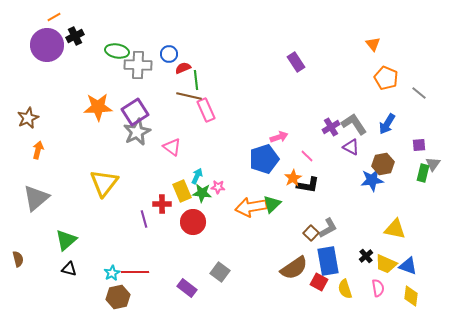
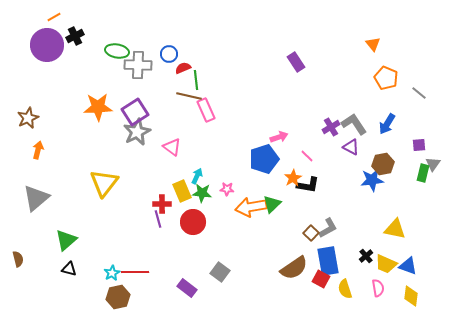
pink star at (218, 187): moved 9 px right, 2 px down
purple line at (144, 219): moved 14 px right
red square at (319, 282): moved 2 px right, 3 px up
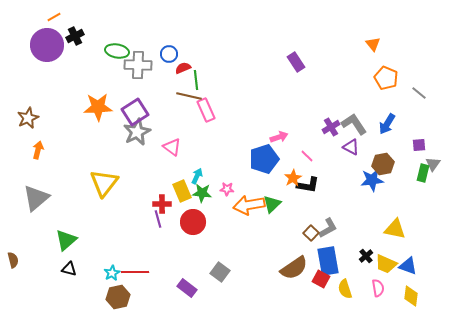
orange arrow at (251, 207): moved 2 px left, 2 px up
brown semicircle at (18, 259): moved 5 px left, 1 px down
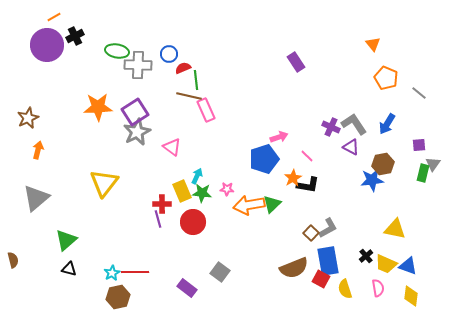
purple cross at (331, 127): rotated 36 degrees counterclockwise
brown semicircle at (294, 268): rotated 12 degrees clockwise
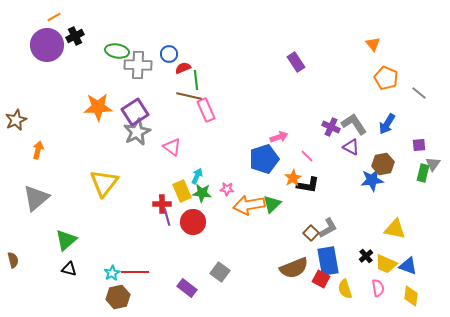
brown star at (28, 118): moved 12 px left, 2 px down
purple line at (158, 219): moved 9 px right, 2 px up
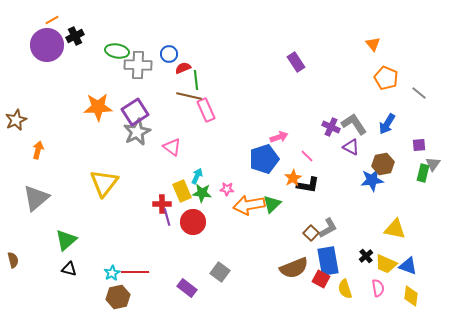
orange line at (54, 17): moved 2 px left, 3 px down
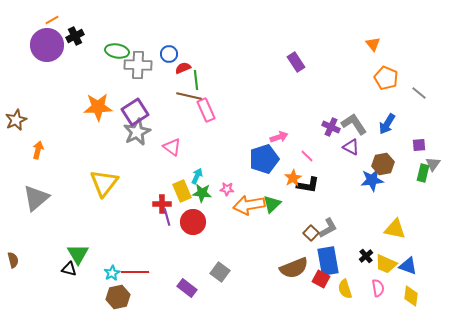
green triangle at (66, 240): moved 12 px right, 14 px down; rotated 20 degrees counterclockwise
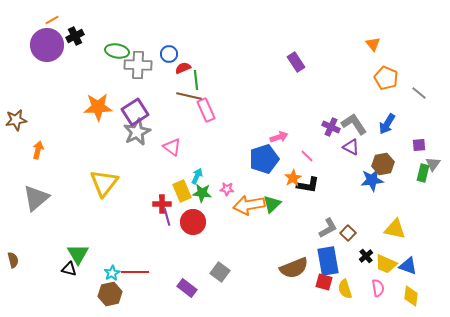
brown star at (16, 120): rotated 15 degrees clockwise
brown square at (311, 233): moved 37 px right
red square at (321, 279): moved 3 px right, 3 px down; rotated 12 degrees counterclockwise
brown hexagon at (118, 297): moved 8 px left, 3 px up
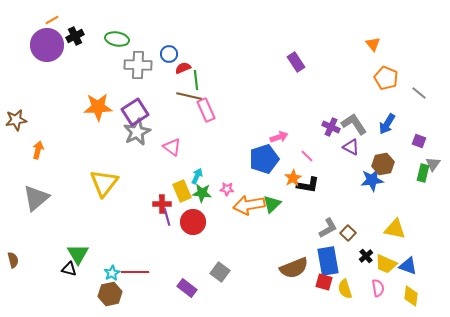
green ellipse at (117, 51): moved 12 px up
purple square at (419, 145): moved 4 px up; rotated 24 degrees clockwise
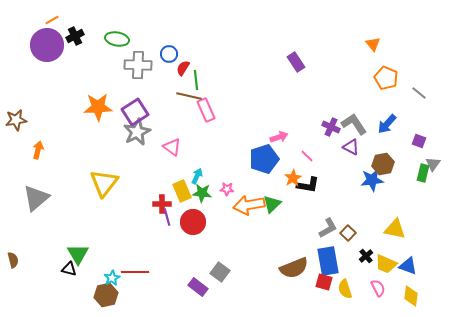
red semicircle at (183, 68): rotated 35 degrees counterclockwise
blue arrow at (387, 124): rotated 10 degrees clockwise
cyan star at (112, 273): moved 5 px down
purple rectangle at (187, 288): moved 11 px right, 1 px up
pink semicircle at (378, 288): rotated 18 degrees counterclockwise
brown hexagon at (110, 294): moved 4 px left, 1 px down
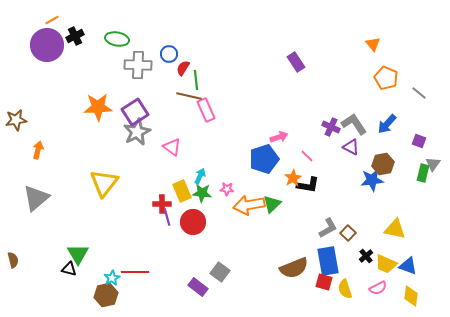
cyan arrow at (197, 176): moved 3 px right
pink semicircle at (378, 288): rotated 90 degrees clockwise
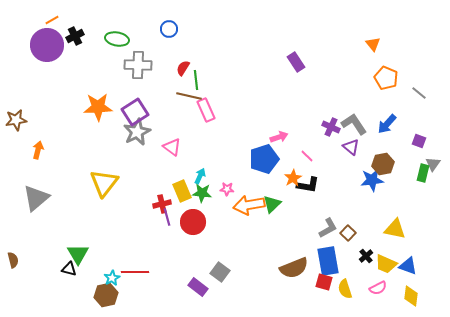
blue circle at (169, 54): moved 25 px up
purple triangle at (351, 147): rotated 12 degrees clockwise
red cross at (162, 204): rotated 12 degrees counterclockwise
